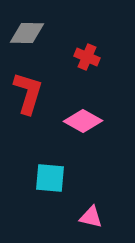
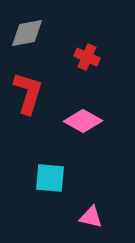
gray diamond: rotated 12 degrees counterclockwise
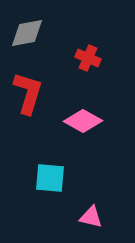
red cross: moved 1 px right, 1 px down
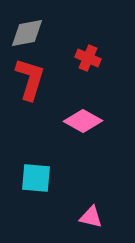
red L-shape: moved 2 px right, 14 px up
cyan square: moved 14 px left
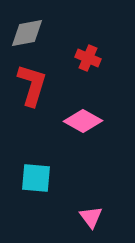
red L-shape: moved 2 px right, 6 px down
pink triangle: rotated 40 degrees clockwise
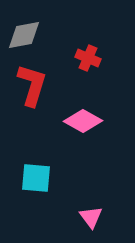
gray diamond: moved 3 px left, 2 px down
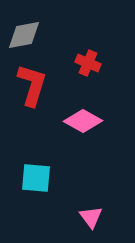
red cross: moved 5 px down
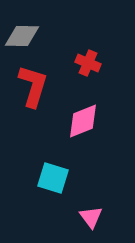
gray diamond: moved 2 px left, 1 px down; rotated 12 degrees clockwise
red L-shape: moved 1 px right, 1 px down
pink diamond: rotated 51 degrees counterclockwise
cyan square: moved 17 px right; rotated 12 degrees clockwise
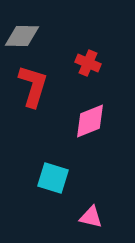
pink diamond: moved 7 px right
pink triangle: rotated 40 degrees counterclockwise
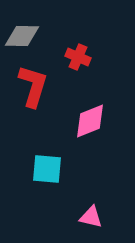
red cross: moved 10 px left, 6 px up
cyan square: moved 6 px left, 9 px up; rotated 12 degrees counterclockwise
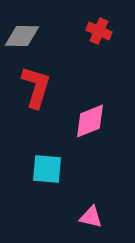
red cross: moved 21 px right, 26 px up
red L-shape: moved 3 px right, 1 px down
